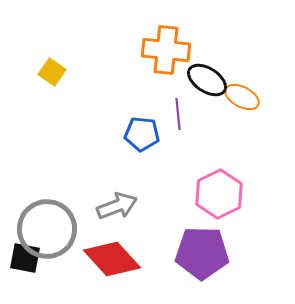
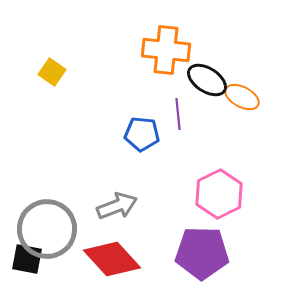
black square: moved 2 px right, 1 px down
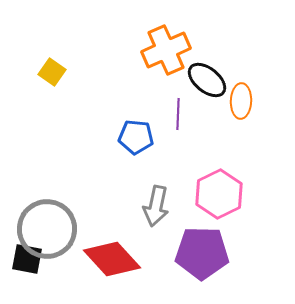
orange cross: rotated 30 degrees counterclockwise
black ellipse: rotated 6 degrees clockwise
orange ellipse: moved 1 px left, 4 px down; rotated 64 degrees clockwise
purple line: rotated 8 degrees clockwise
blue pentagon: moved 6 px left, 3 px down
gray arrow: moved 39 px right; rotated 123 degrees clockwise
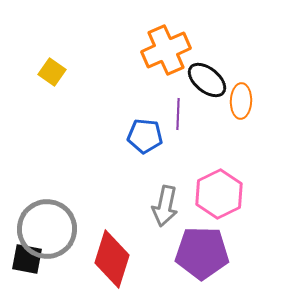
blue pentagon: moved 9 px right, 1 px up
gray arrow: moved 9 px right
red diamond: rotated 60 degrees clockwise
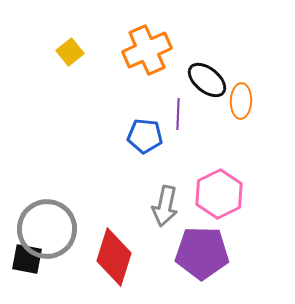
orange cross: moved 19 px left
yellow square: moved 18 px right, 20 px up; rotated 16 degrees clockwise
red diamond: moved 2 px right, 2 px up
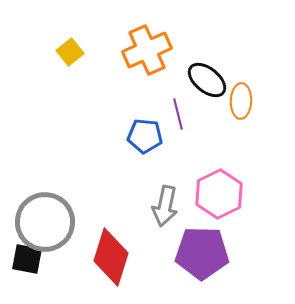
purple line: rotated 16 degrees counterclockwise
gray circle: moved 2 px left, 7 px up
red diamond: moved 3 px left
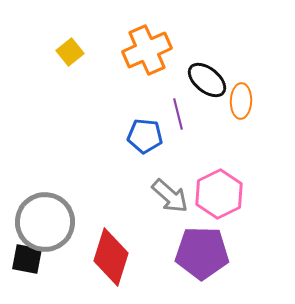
gray arrow: moved 5 px right, 10 px up; rotated 60 degrees counterclockwise
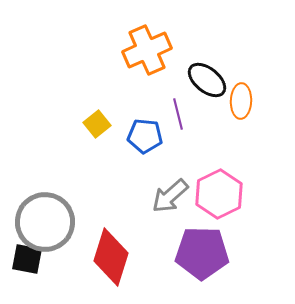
yellow square: moved 27 px right, 72 px down
gray arrow: rotated 96 degrees clockwise
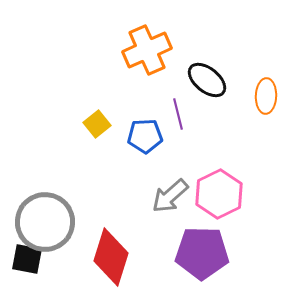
orange ellipse: moved 25 px right, 5 px up
blue pentagon: rotated 8 degrees counterclockwise
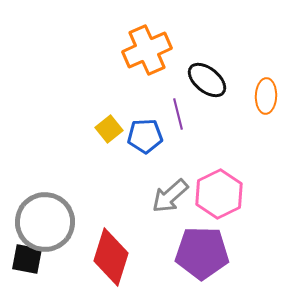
yellow square: moved 12 px right, 5 px down
